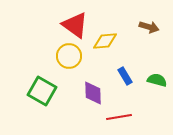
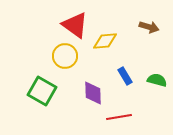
yellow circle: moved 4 px left
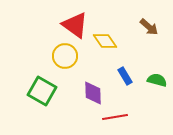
brown arrow: rotated 24 degrees clockwise
yellow diamond: rotated 60 degrees clockwise
red line: moved 4 px left
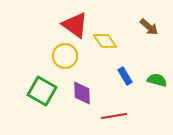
purple diamond: moved 11 px left
red line: moved 1 px left, 1 px up
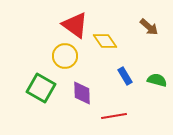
green square: moved 1 px left, 3 px up
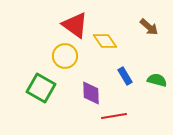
purple diamond: moved 9 px right
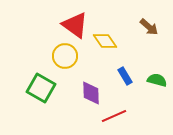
red line: rotated 15 degrees counterclockwise
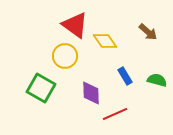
brown arrow: moved 1 px left, 5 px down
red line: moved 1 px right, 2 px up
